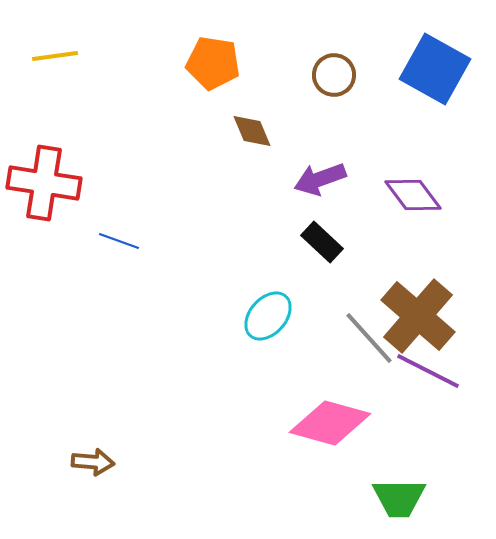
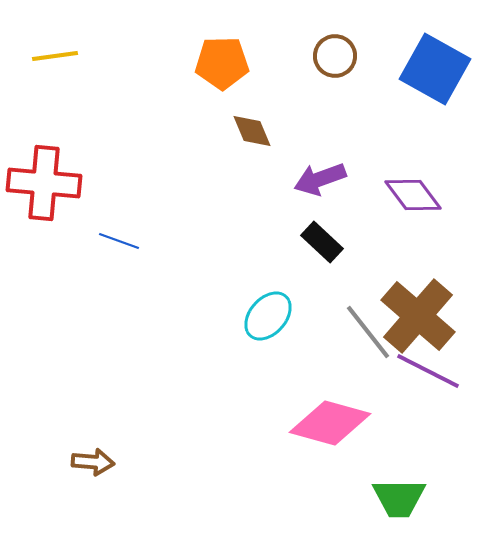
orange pentagon: moved 9 px right; rotated 10 degrees counterclockwise
brown circle: moved 1 px right, 19 px up
red cross: rotated 4 degrees counterclockwise
gray line: moved 1 px left, 6 px up; rotated 4 degrees clockwise
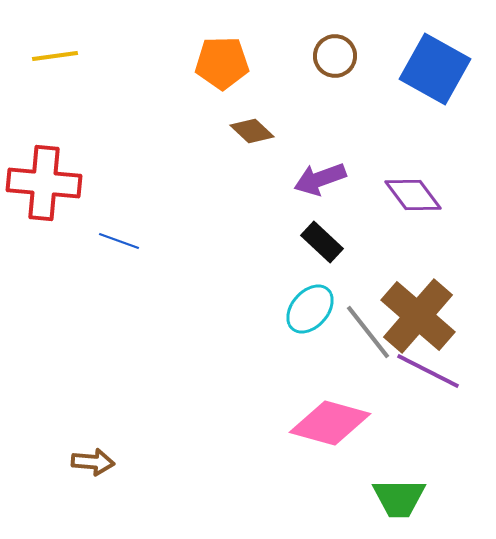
brown diamond: rotated 24 degrees counterclockwise
cyan ellipse: moved 42 px right, 7 px up
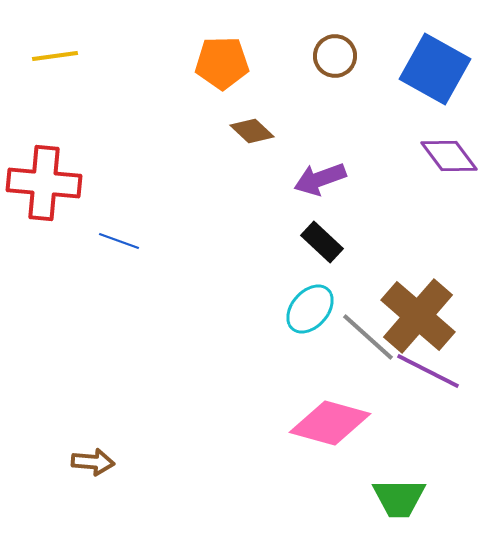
purple diamond: moved 36 px right, 39 px up
gray line: moved 5 px down; rotated 10 degrees counterclockwise
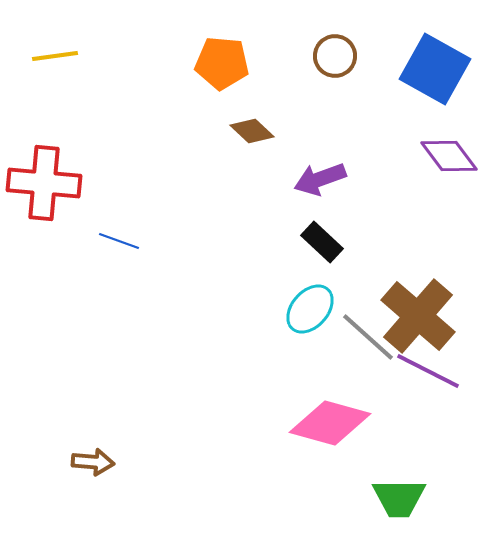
orange pentagon: rotated 6 degrees clockwise
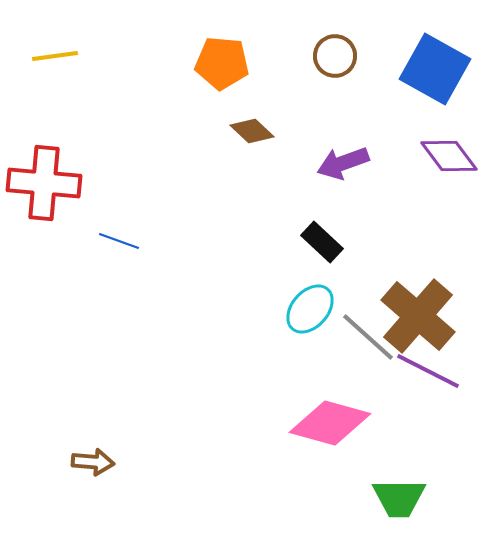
purple arrow: moved 23 px right, 16 px up
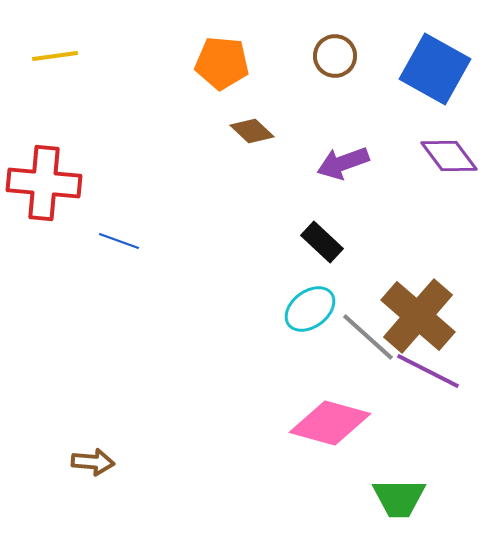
cyan ellipse: rotated 12 degrees clockwise
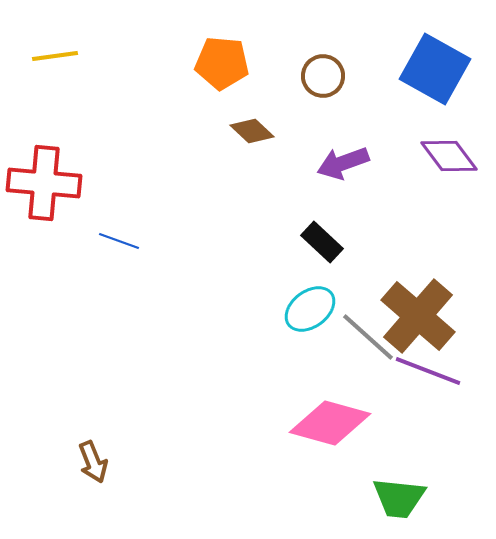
brown circle: moved 12 px left, 20 px down
purple line: rotated 6 degrees counterclockwise
brown arrow: rotated 63 degrees clockwise
green trapezoid: rotated 6 degrees clockwise
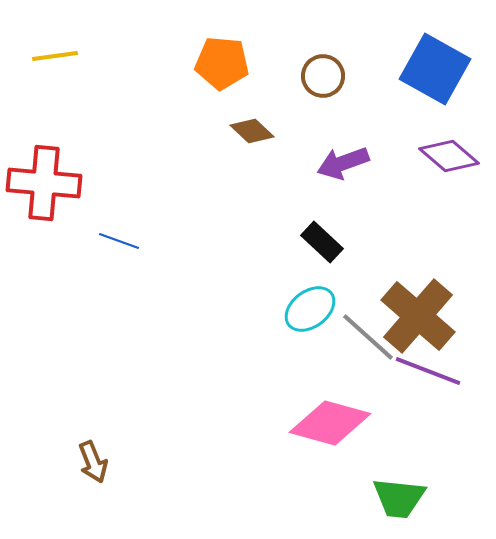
purple diamond: rotated 12 degrees counterclockwise
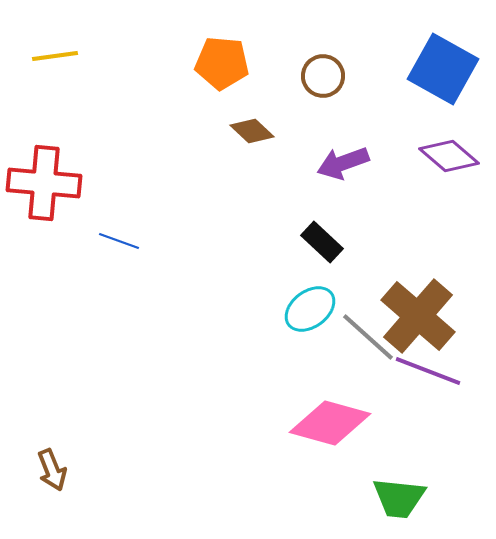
blue square: moved 8 px right
brown arrow: moved 41 px left, 8 px down
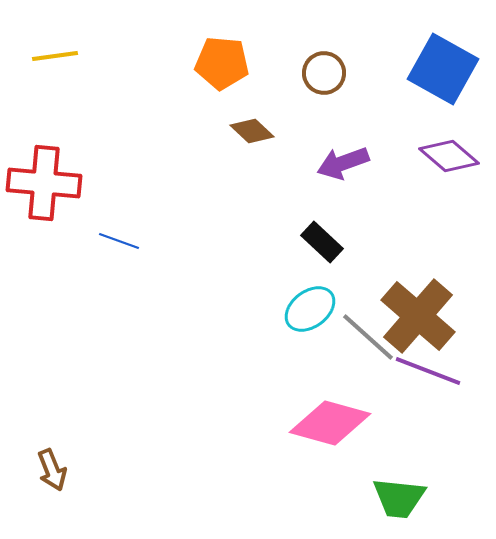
brown circle: moved 1 px right, 3 px up
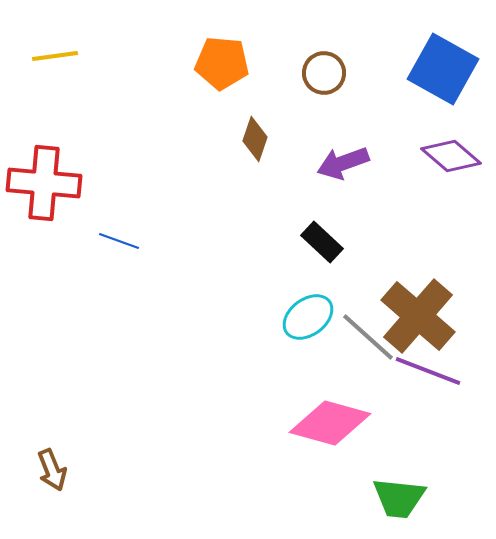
brown diamond: moved 3 px right, 8 px down; rotated 66 degrees clockwise
purple diamond: moved 2 px right
cyan ellipse: moved 2 px left, 8 px down
